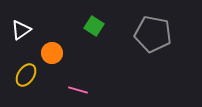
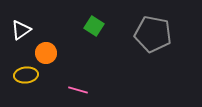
orange circle: moved 6 px left
yellow ellipse: rotated 50 degrees clockwise
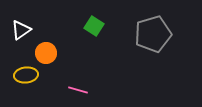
gray pentagon: rotated 27 degrees counterclockwise
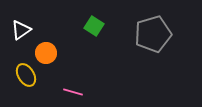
yellow ellipse: rotated 65 degrees clockwise
pink line: moved 5 px left, 2 px down
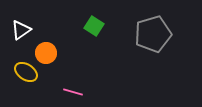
yellow ellipse: moved 3 px up; rotated 25 degrees counterclockwise
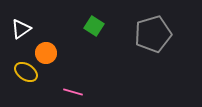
white triangle: moved 1 px up
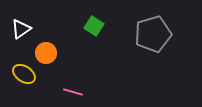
yellow ellipse: moved 2 px left, 2 px down
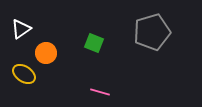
green square: moved 17 px down; rotated 12 degrees counterclockwise
gray pentagon: moved 1 px left, 2 px up
pink line: moved 27 px right
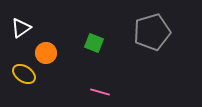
white triangle: moved 1 px up
